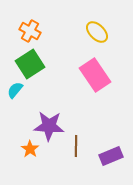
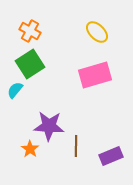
pink rectangle: rotated 72 degrees counterclockwise
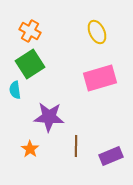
yellow ellipse: rotated 20 degrees clockwise
pink rectangle: moved 5 px right, 3 px down
cyan semicircle: rotated 48 degrees counterclockwise
purple star: moved 9 px up
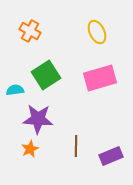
green square: moved 16 px right, 11 px down
cyan semicircle: rotated 90 degrees clockwise
purple star: moved 11 px left, 2 px down
orange star: rotated 12 degrees clockwise
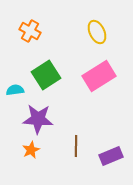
pink rectangle: moved 1 px left, 2 px up; rotated 16 degrees counterclockwise
orange star: moved 1 px right, 1 px down
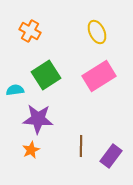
brown line: moved 5 px right
purple rectangle: rotated 30 degrees counterclockwise
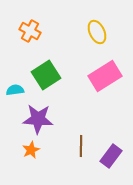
pink rectangle: moved 6 px right
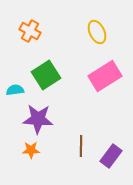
orange star: rotated 24 degrees clockwise
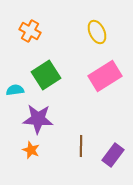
orange star: rotated 24 degrees clockwise
purple rectangle: moved 2 px right, 1 px up
